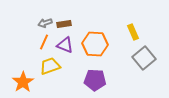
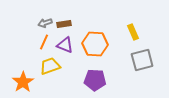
gray square: moved 2 px left, 2 px down; rotated 25 degrees clockwise
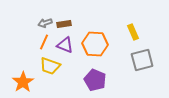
yellow trapezoid: rotated 140 degrees counterclockwise
purple pentagon: rotated 20 degrees clockwise
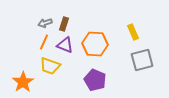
brown rectangle: rotated 64 degrees counterclockwise
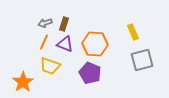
purple triangle: moved 1 px up
purple pentagon: moved 5 px left, 7 px up
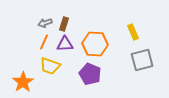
purple triangle: rotated 24 degrees counterclockwise
purple pentagon: moved 1 px down
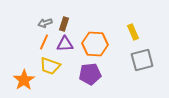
purple pentagon: rotated 30 degrees counterclockwise
orange star: moved 1 px right, 2 px up
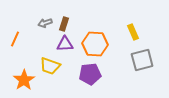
orange line: moved 29 px left, 3 px up
